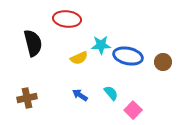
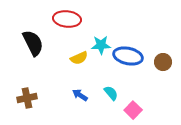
black semicircle: rotated 12 degrees counterclockwise
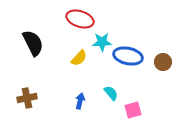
red ellipse: moved 13 px right; rotated 12 degrees clockwise
cyan star: moved 1 px right, 3 px up
yellow semicircle: rotated 24 degrees counterclockwise
blue arrow: moved 6 px down; rotated 70 degrees clockwise
pink square: rotated 30 degrees clockwise
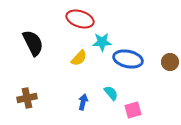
blue ellipse: moved 3 px down
brown circle: moved 7 px right
blue arrow: moved 3 px right, 1 px down
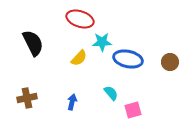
blue arrow: moved 11 px left
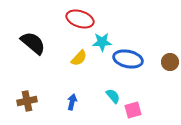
black semicircle: rotated 24 degrees counterclockwise
cyan semicircle: moved 2 px right, 3 px down
brown cross: moved 3 px down
